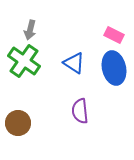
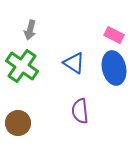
green cross: moved 2 px left, 5 px down
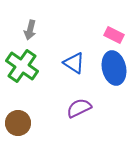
purple semicircle: moved 1 px left, 3 px up; rotated 70 degrees clockwise
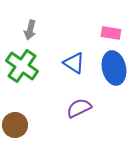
pink rectangle: moved 3 px left, 2 px up; rotated 18 degrees counterclockwise
brown circle: moved 3 px left, 2 px down
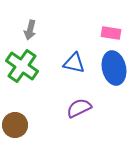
blue triangle: rotated 20 degrees counterclockwise
